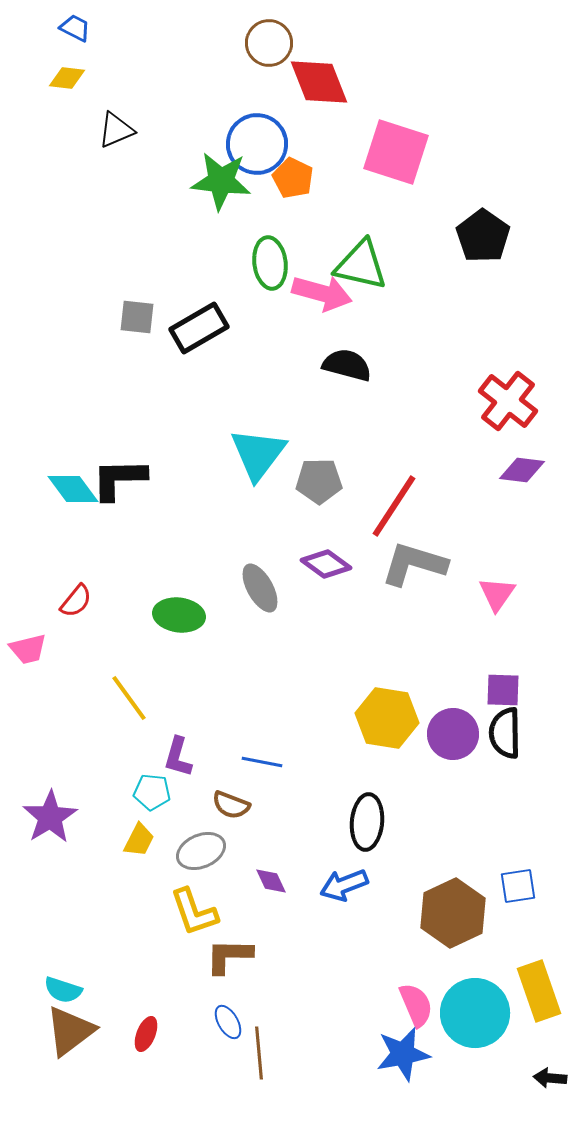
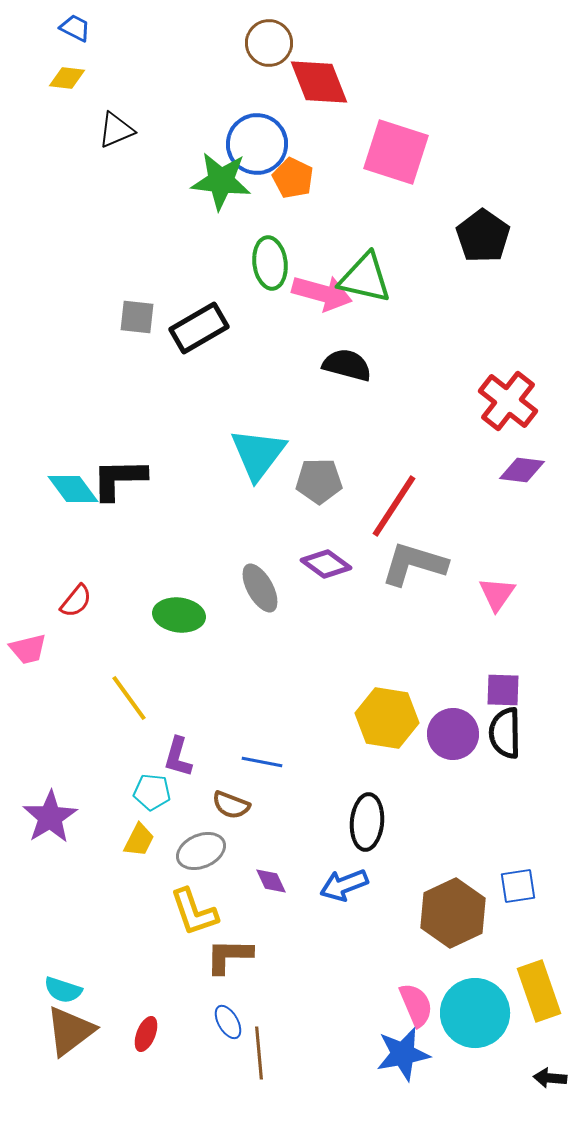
green triangle at (361, 265): moved 4 px right, 13 px down
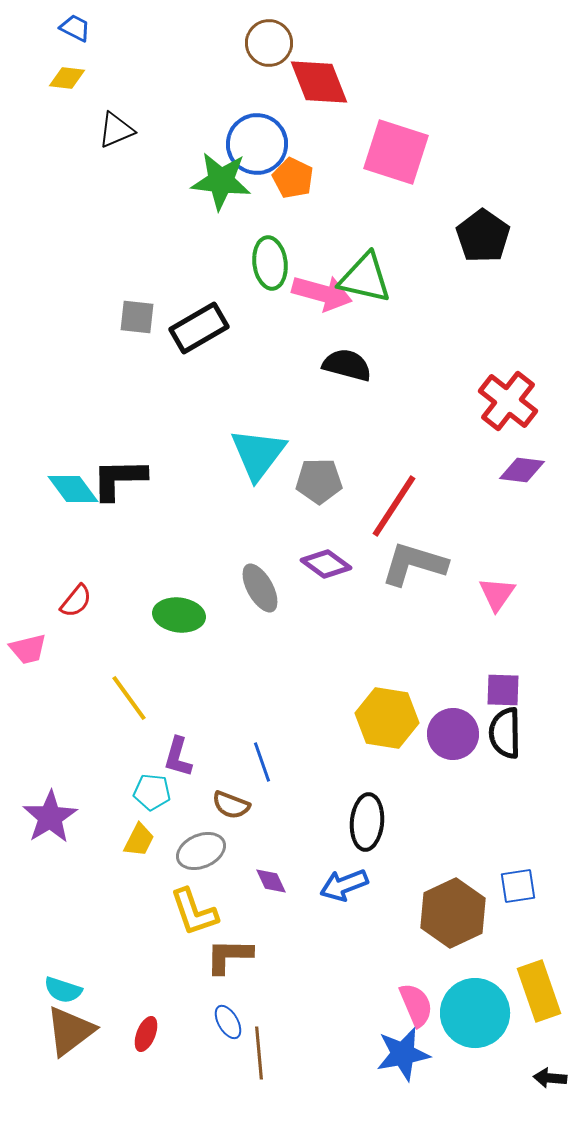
blue line at (262, 762): rotated 60 degrees clockwise
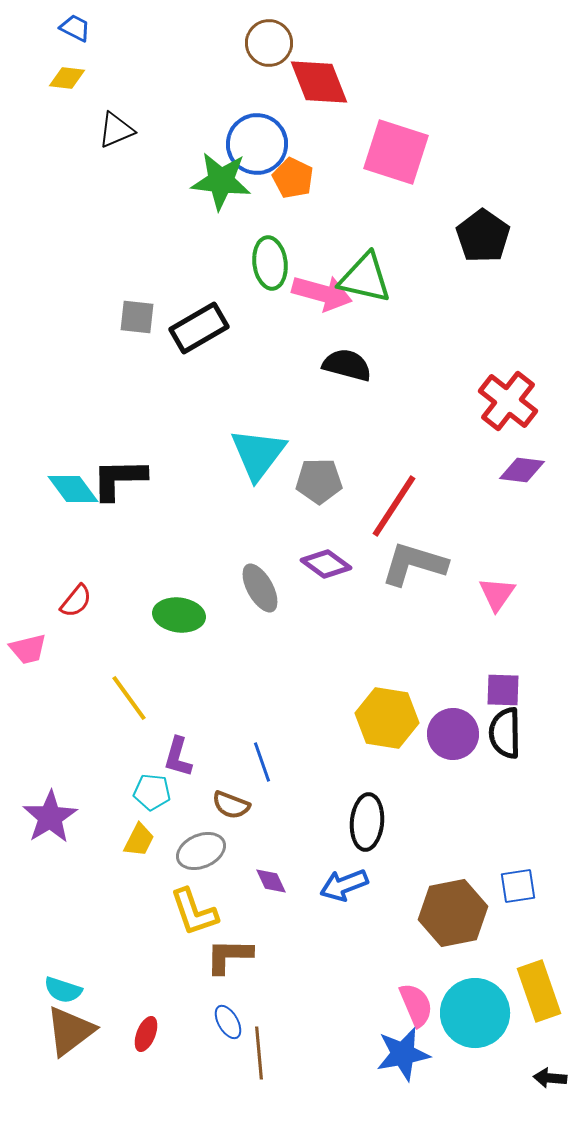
brown hexagon at (453, 913): rotated 14 degrees clockwise
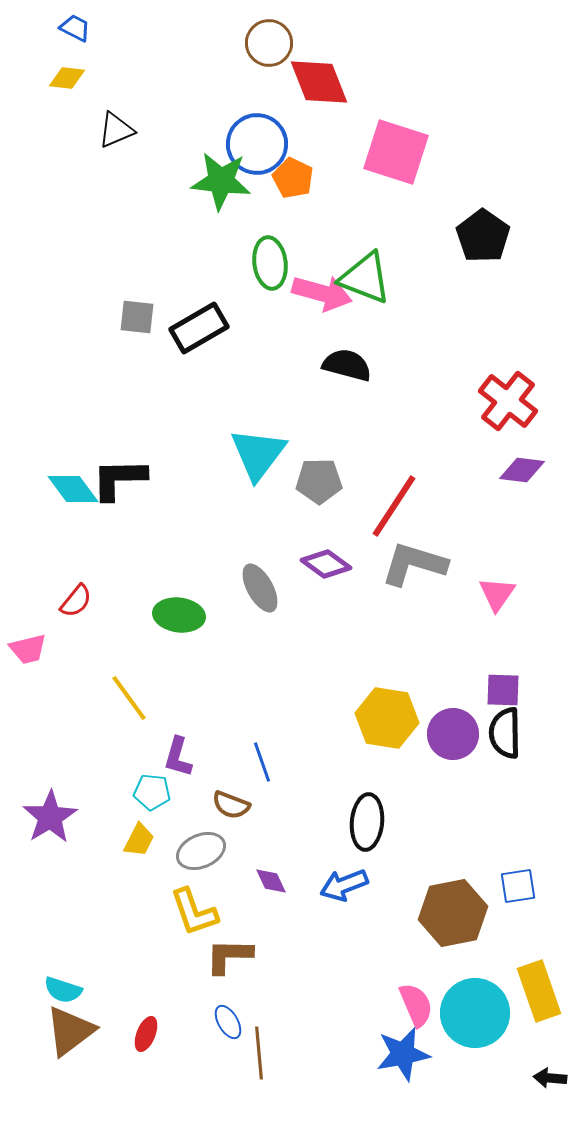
green triangle at (365, 278): rotated 8 degrees clockwise
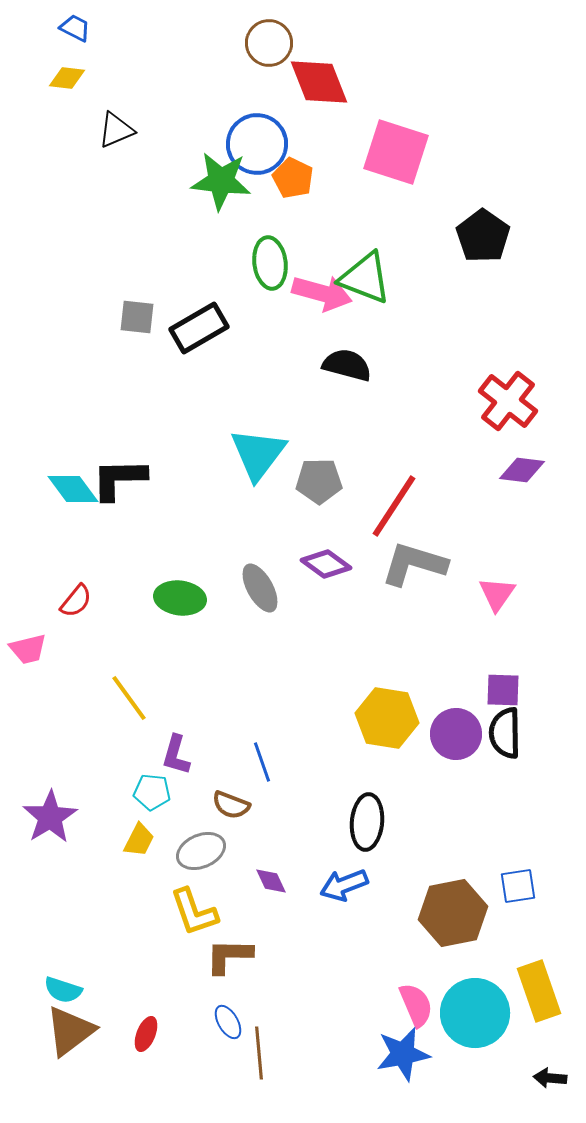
green ellipse at (179, 615): moved 1 px right, 17 px up
purple circle at (453, 734): moved 3 px right
purple L-shape at (178, 757): moved 2 px left, 2 px up
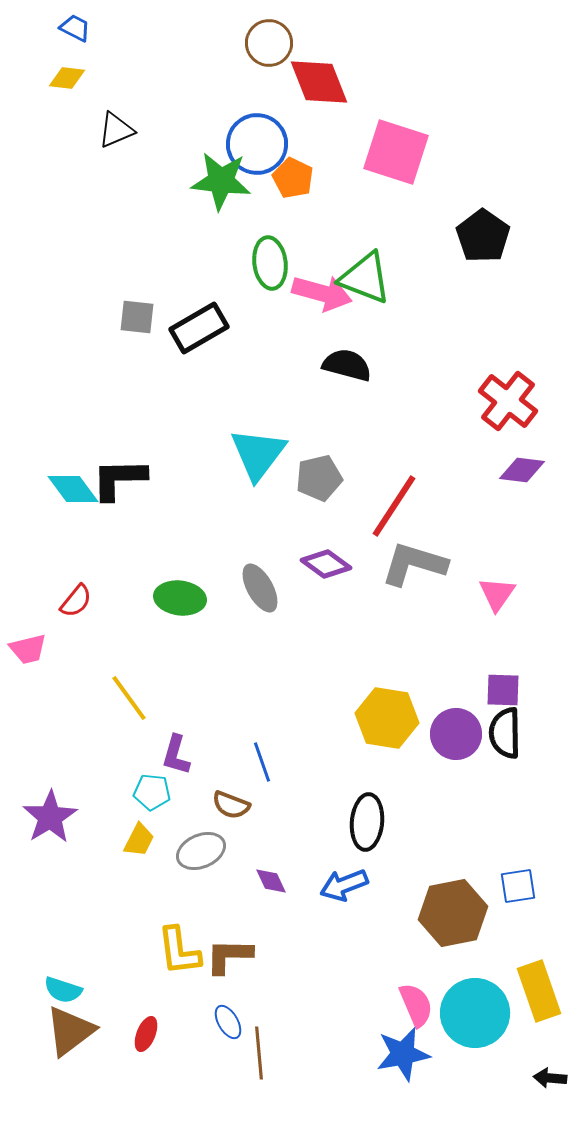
gray pentagon at (319, 481): moved 3 px up; rotated 12 degrees counterclockwise
yellow L-shape at (194, 912): moved 15 px left, 39 px down; rotated 12 degrees clockwise
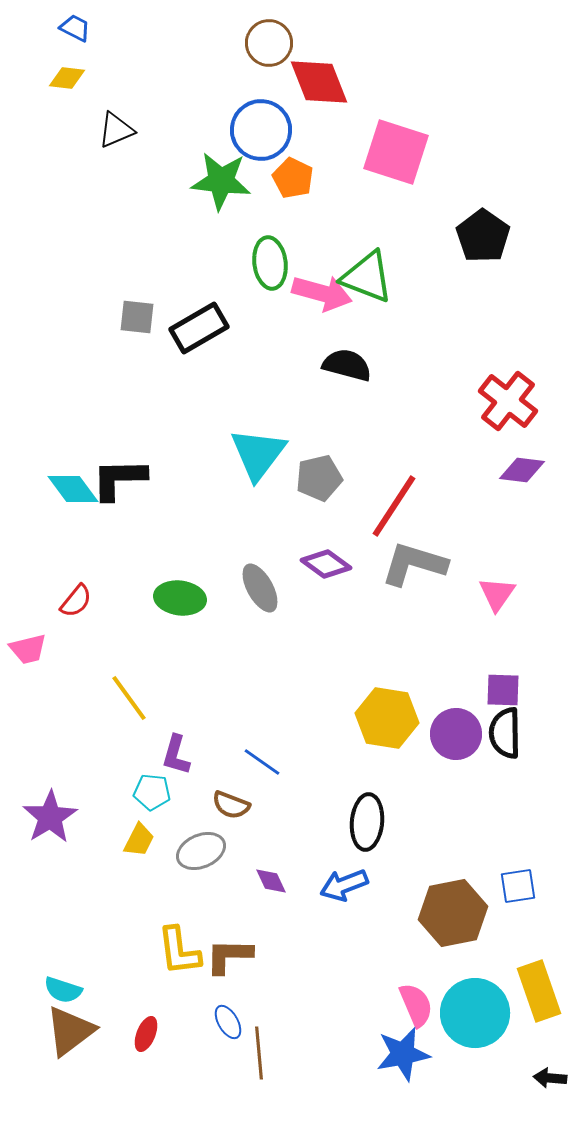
blue circle at (257, 144): moved 4 px right, 14 px up
green triangle at (365, 278): moved 2 px right, 1 px up
blue line at (262, 762): rotated 36 degrees counterclockwise
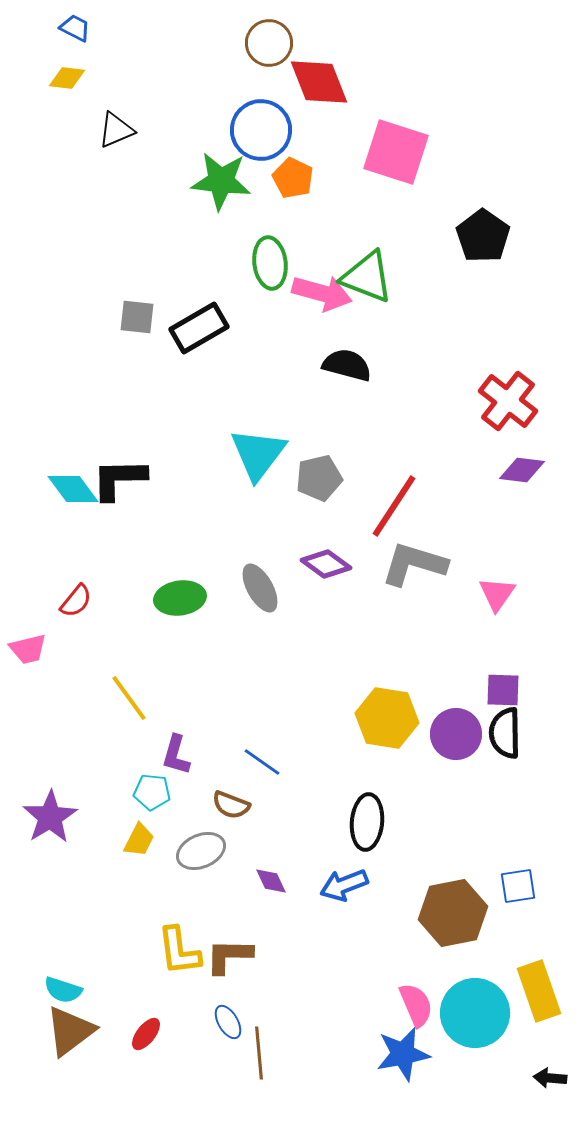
green ellipse at (180, 598): rotated 15 degrees counterclockwise
red ellipse at (146, 1034): rotated 16 degrees clockwise
